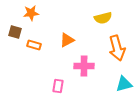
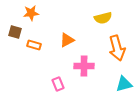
pink rectangle: moved 2 px up; rotated 32 degrees counterclockwise
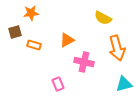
yellow semicircle: rotated 42 degrees clockwise
brown square: rotated 32 degrees counterclockwise
pink cross: moved 4 px up; rotated 12 degrees clockwise
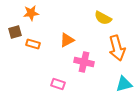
orange rectangle: moved 1 px left, 1 px up
pink rectangle: rotated 48 degrees counterclockwise
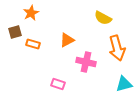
orange star: rotated 21 degrees counterclockwise
pink cross: moved 2 px right
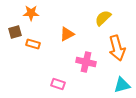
orange star: rotated 28 degrees clockwise
yellow semicircle: rotated 108 degrees clockwise
orange triangle: moved 6 px up
cyan triangle: moved 2 px left, 1 px down
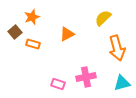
orange star: moved 1 px right, 4 px down; rotated 21 degrees counterclockwise
brown square: rotated 24 degrees counterclockwise
pink cross: moved 15 px down; rotated 24 degrees counterclockwise
cyan triangle: moved 2 px up
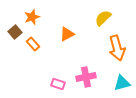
orange rectangle: rotated 32 degrees clockwise
